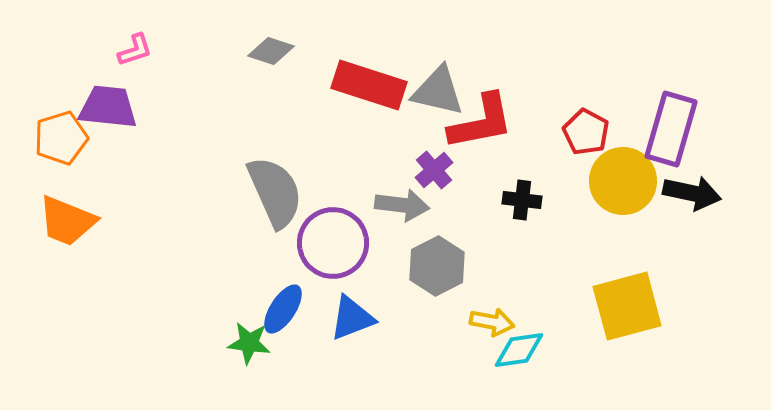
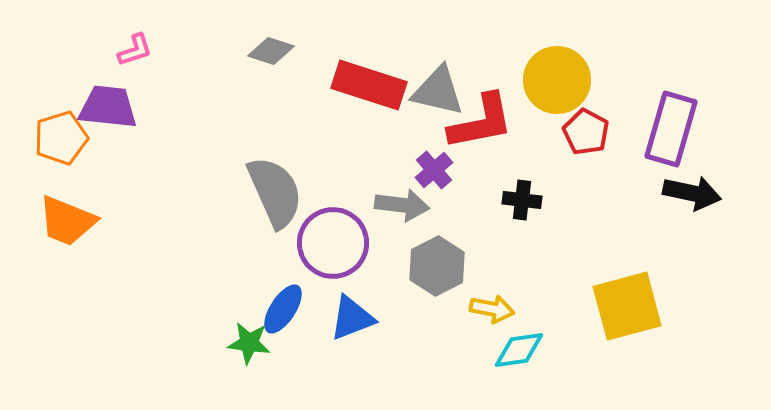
yellow circle: moved 66 px left, 101 px up
yellow arrow: moved 13 px up
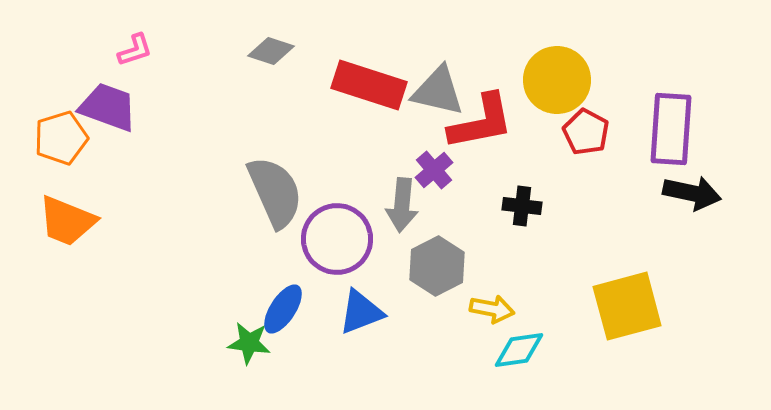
purple trapezoid: rotated 14 degrees clockwise
purple rectangle: rotated 12 degrees counterclockwise
black cross: moved 6 px down
gray arrow: rotated 88 degrees clockwise
purple circle: moved 4 px right, 4 px up
blue triangle: moved 9 px right, 6 px up
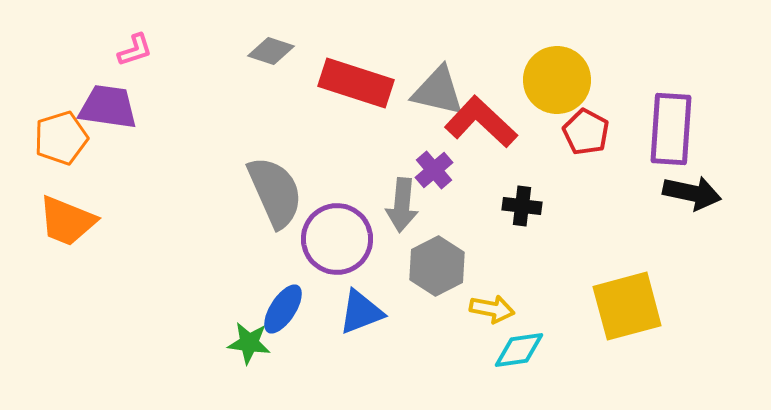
red rectangle: moved 13 px left, 2 px up
purple trapezoid: rotated 12 degrees counterclockwise
red L-shape: rotated 126 degrees counterclockwise
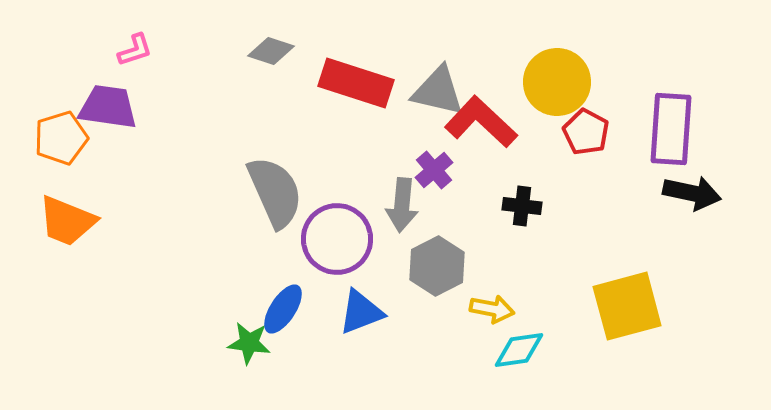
yellow circle: moved 2 px down
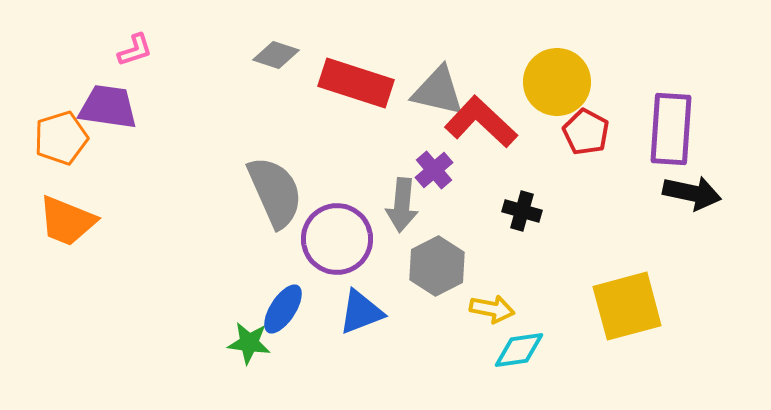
gray diamond: moved 5 px right, 4 px down
black cross: moved 5 px down; rotated 9 degrees clockwise
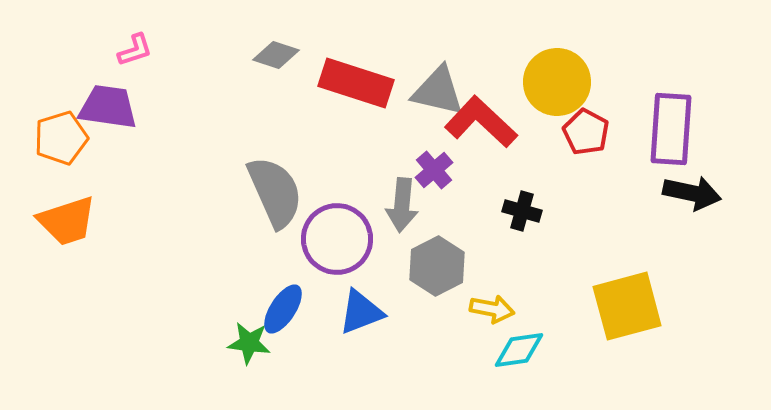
orange trapezoid: rotated 40 degrees counterclockwise
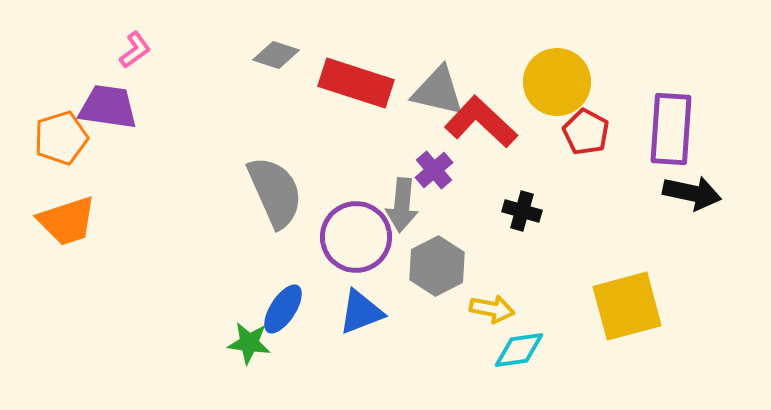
pink L-shape: rotated 18 degrees counterclockwise
purple circle: moved 19 px right, 2 px up
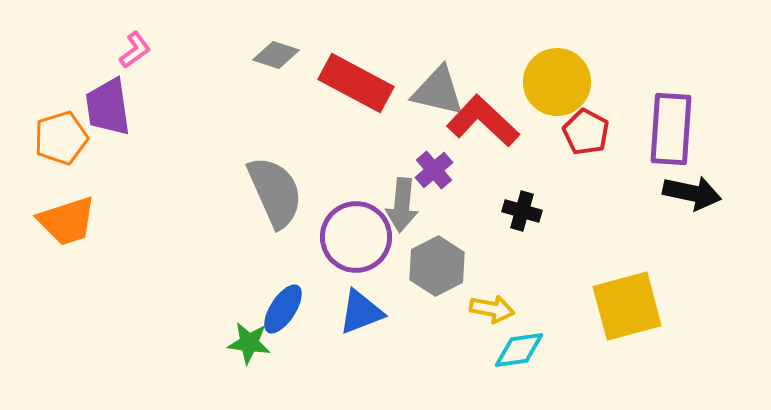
red rectangle: rotated 10 degrees clockwise
purple trapezoid: rotated 106 degrees counterclockwise
red L-shape: moved 2 px right, 1 px up
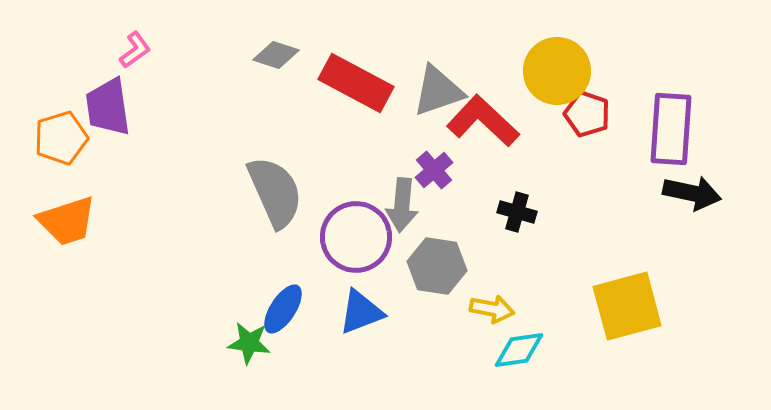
yellow circle: moved 11 px up
gray triangle: rotated 32 degrees counterclockwise
red pentagon: moved 1 px right, 18 px up; rotated 9 degrees counterclockwise
black cross: moved 5 px left, 1 px down
gray hexagon: rotated 24 degrees counterclockwise
